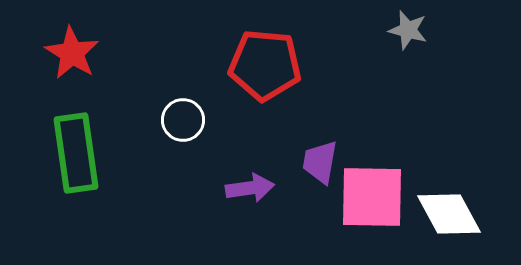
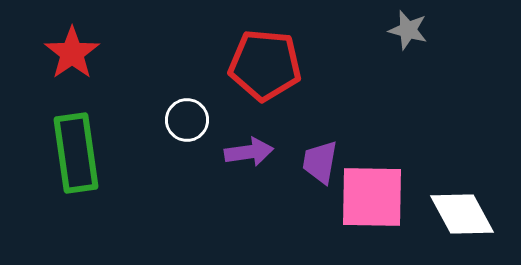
red star: rotated 6 degrees clockwise
white circle: moved 4 px right
purple arrow: moved 1 px left, 36 px up
white diamond: moved 13 px right
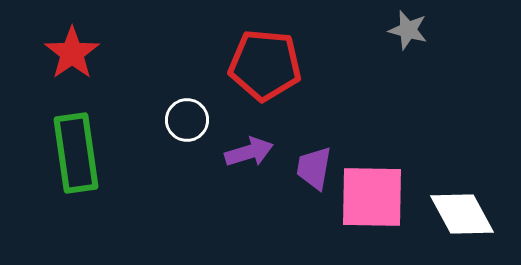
purple arrow: rotated 9 degrees counterclockwise
purple trapezoid: moved 6 px left, 6 px down
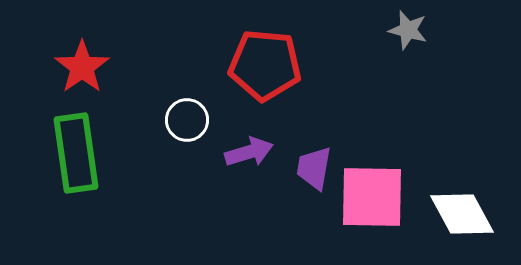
red star: moved 10 px right, 14 px down
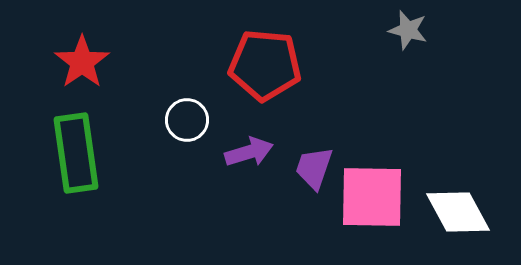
red star: moved 5 px up
purple trapezoid: rotated 9 degrees clockwise
white diamond: moved 4 px left, 2 px up
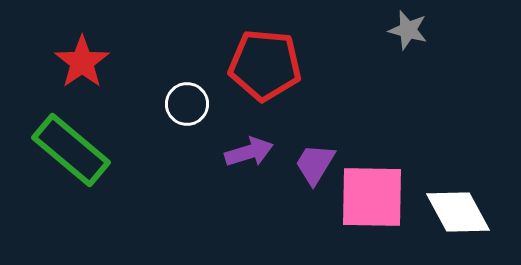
white circle: moved 16 px up
green rectangle: moved 5 px left, 3 px up; rotated 42 degrees counterclockwise
purple trapezoid: moved 1 px right, 4 px up; rotated 12 degrees clockwise
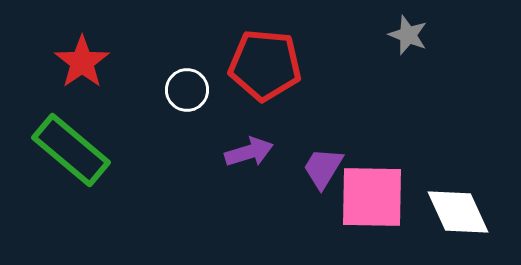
gray star: moved 5 px down; rotated 6 degrees clockwise
white circle: moved 14 px up
purple trapezoid: moved 8 px right, 4 px down
white diamond: rotated 4 degrees clockwise
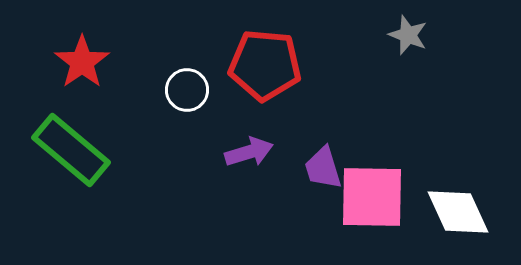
purple trapezoid: rotated 48 degrees counterclockwise
